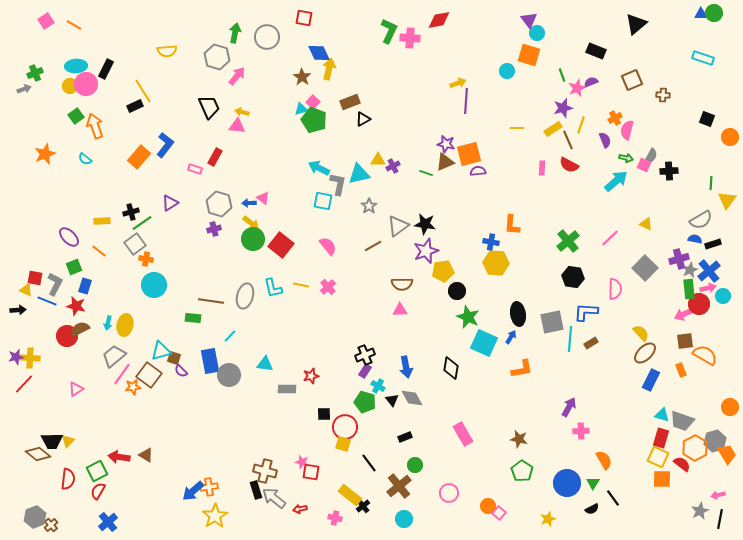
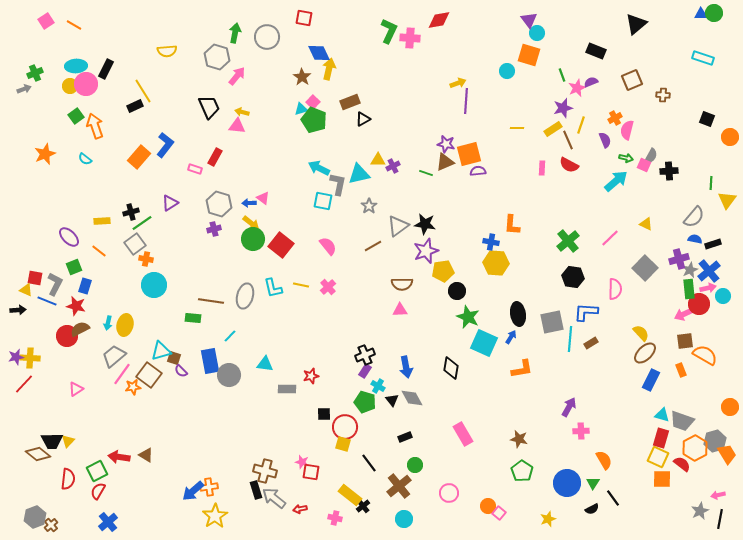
gray semicircle at (701, 220): moved 7 px left, 3 px up; rotated 20 degrees counterclockwise
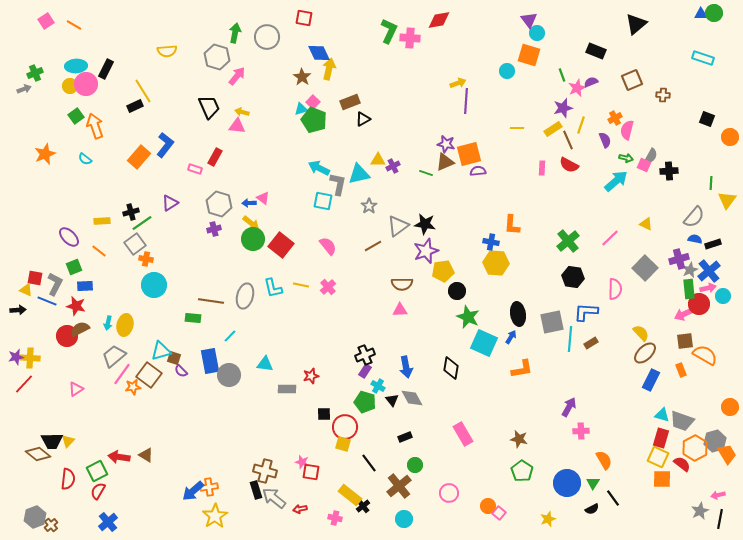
blue rectangle at (85, 286): rotated 70 degrees clockwise
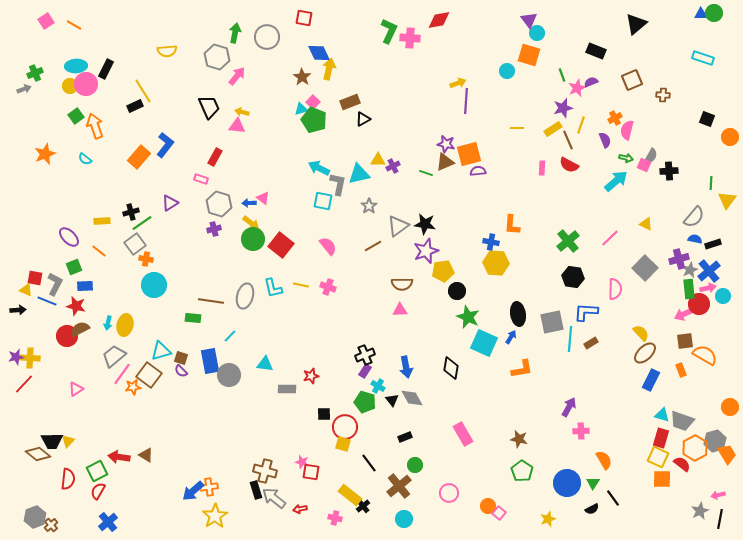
pink rectangle at (195, 169): moved 6 px right, 10 px down
pink cross at (328, 287): rotated 28 degrees counterclockwise
brown square at (174, 358): moved 7 px right
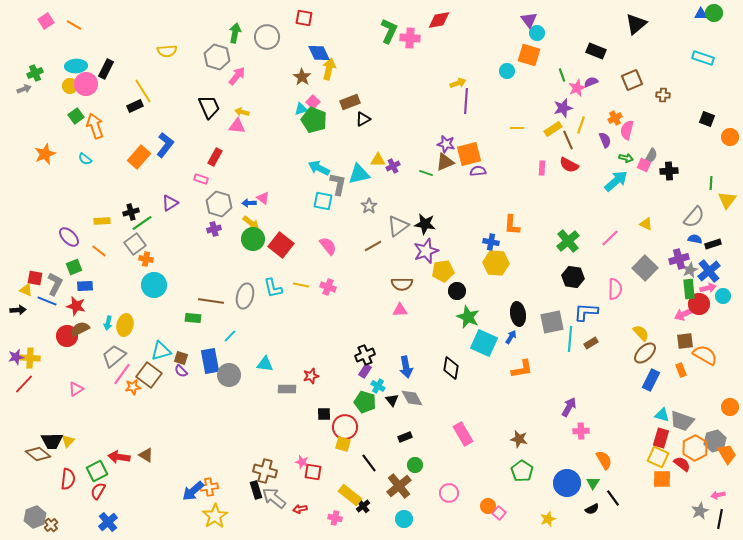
red square at (311, 472): moved 2 px right
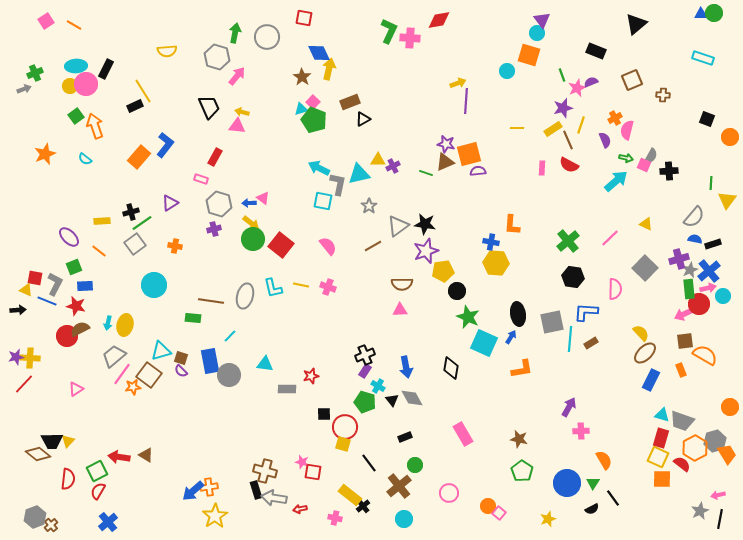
purple triangle at (529, 20): moved 13 px right
orange cross at (146, 259): moved 29 px right, 13 px up
gray arrow at (274, 498): rotated 30 degrees counterclockwise
